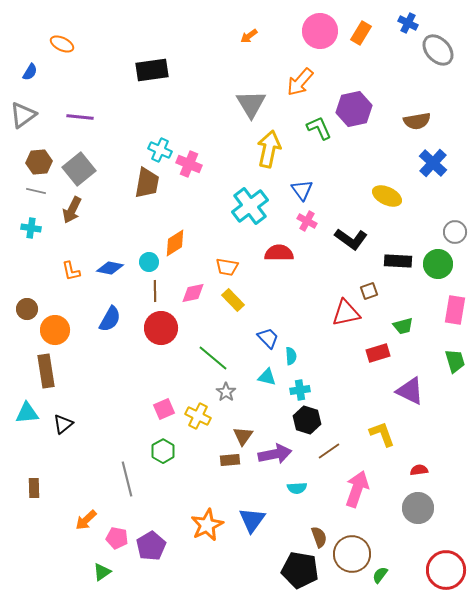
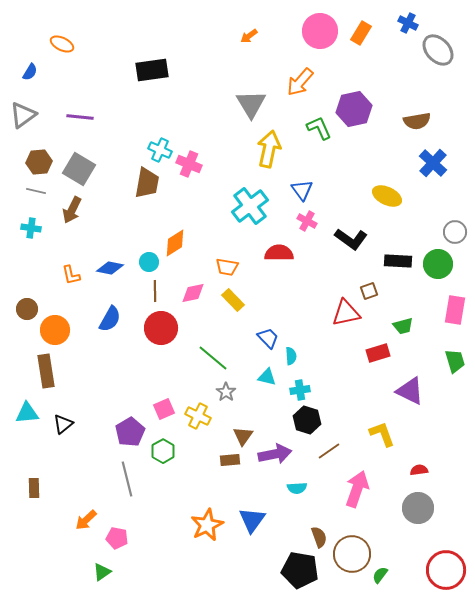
gray square at (79, 169): rotated 20 degrees counterclockwise
orange L-shape at (71, 271): moved 4 px down
purple pentagon at (151, 546): moved 21 px left, 114 px up
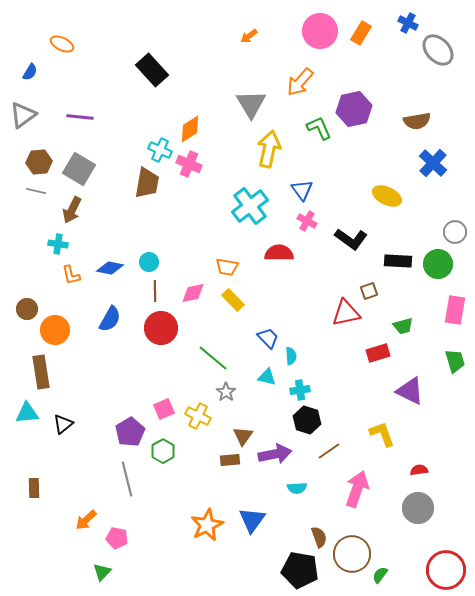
black rectangle at (152, 70): rotated 56 degrees clockwise
cyan cross at (31, 228): moved 27 px right, 16 px down
orange diamond at (175, 243): moved 15 px right, 114 px up
brown rectangle at (46, 371): moved 5 px left, 1 px down
green triangle at (102, 572): rotated 12 degrees counterclockwise
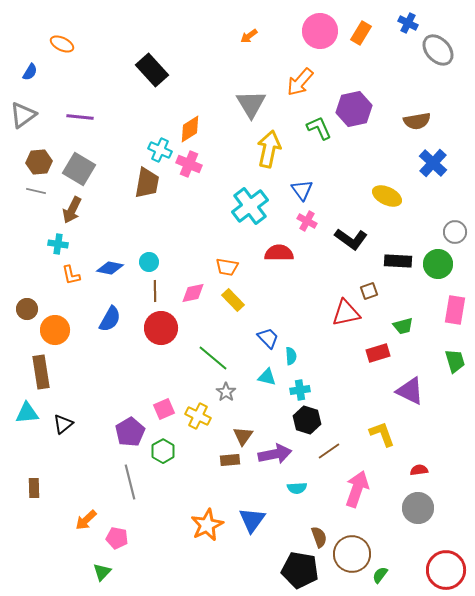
gray line at (127, 479): moved 3 px right, 3 px down
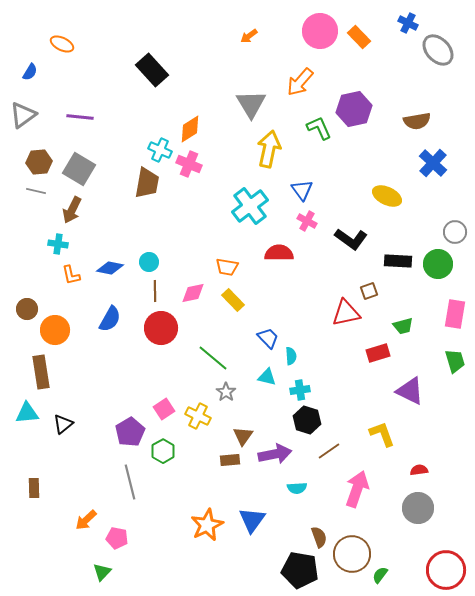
orange rectangle at (361, 33): moved 2 px left, 4 px down; rotated 75 degrees counterclockwise
pink rectangle at (455, 310): moved 4 px down
pink square at (164, 409): rotated 10 degrees counterclockwise
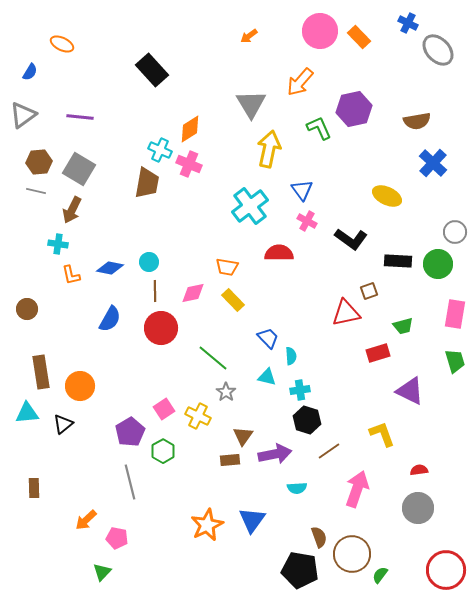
orange circle at (55, 330): moved 25 px right, 56 px down
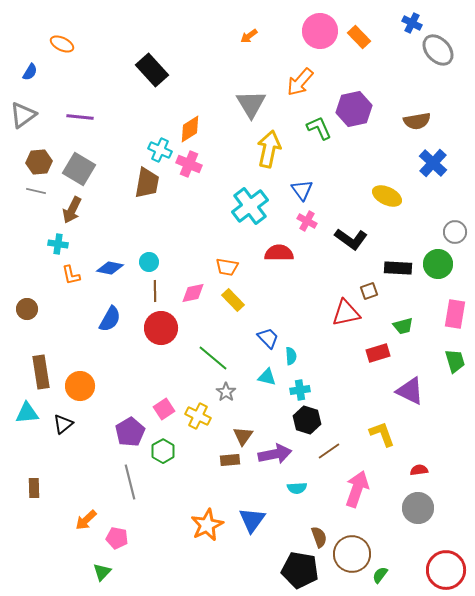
blue cross at (408, 23): moved 4 px right
black rectangle at (398, 261): moved 7 px down
